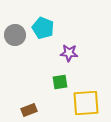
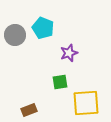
purple star: rotated 24 degrees counterclockwise
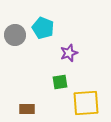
brown rectangle: moved 2 px left, 1 px up; rotated 21 degrees clockwise
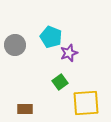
cyan pentagon: moved 8 px right, 9 px down
gray circle: moved 10 px down
green square: rotated 28 degrees counterclockwise
brown rectangle: moved 2 px left
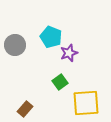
brown rectangle: rotated 49 degrees counterclockwise
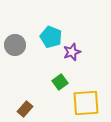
purple star: moved 3 px right, 1 px up
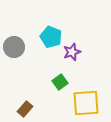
gray circle: moved 1 px left, 2 px down
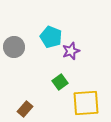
purple star: moved 1 px left, 1 px up
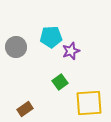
cyan pentagon: rotated 25 degrees counterclockwise
gray circle: moved 2 px right
yellow square: moved 3 px right
brown rectangle: rotated 14 degrees clockwise
